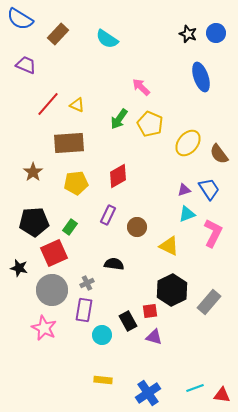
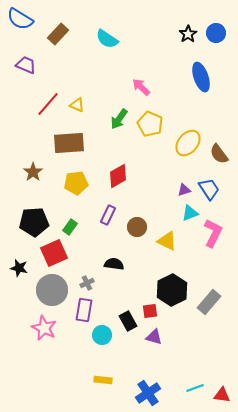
black star at (188, 34): rotated 18 degrees clockwise
cyan triangle at (187, 214): moved 3 px right, 1 px up
yellow triangle at (169, 246): moved 2 px left, 5 px up
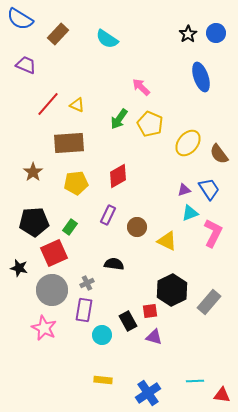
cyan line at (195, 388): moved 7 px up; rotated 18 degrees clockwise
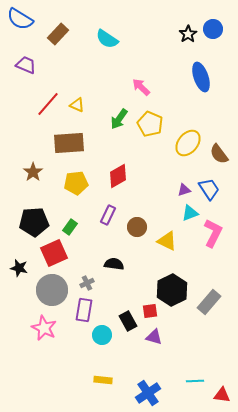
blue circle at (216, 33): moved 3 px left, 4 px up
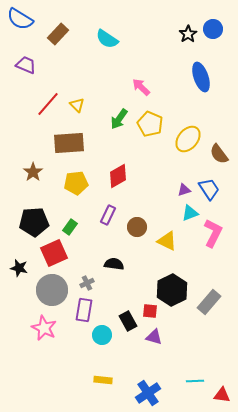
yellow triangle at (77, 105): rotated 21 degrees clockwise
yellow ellipse at (188, 143): moved 4 px up
red square at (150, 311): rotated 14 degrees clockwise
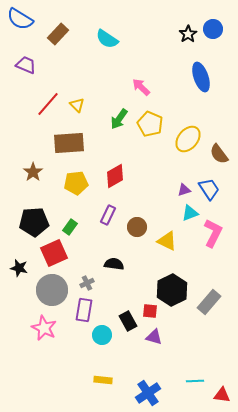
red diamond at (118, 176): moved 3 px left
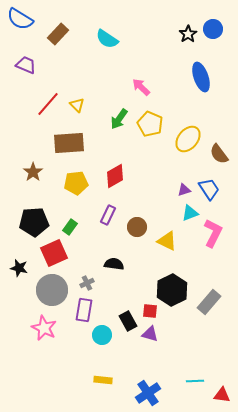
purple triangle at (154, 337): moved 4 px left, 3 px up
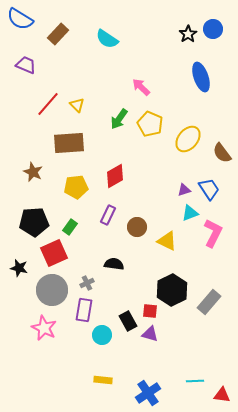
brown semicircle at (219, 154): moved 3 px right, 1 px up
brown star at (33, 172): rotated 12 degrees counterclockwise
yellow pentagon at (76, 183): moved 4 px down
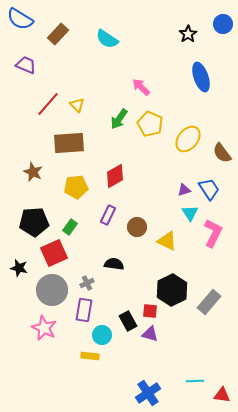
blue circle at (213, 29): moved 10 px right, 5 px up
cyan triangle at (190, 213): rotated 42 degrees counterclockwise
yellow rectangle at (103, 380): moved 13 px left, 24 px up
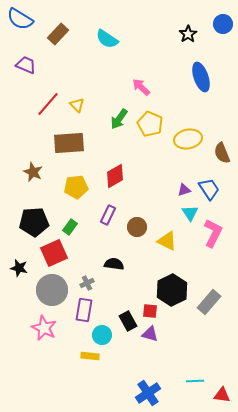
yellow ellipse at (188, 139): rotated 40 degrees clockwise
brown semicircle at (222, 153): rotated 15 degrees clockwise
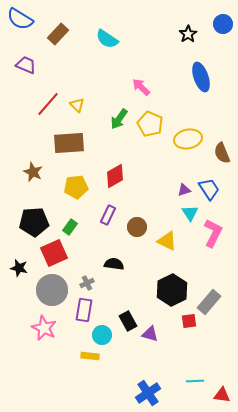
red square at (150, 311): moved 39 px right, 10 px down; rotated 14 degrees counterclockwise
